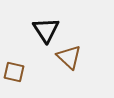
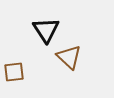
brown square: rotated 20 degrees counterclockwise
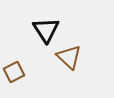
brown square: rotated 20 degrees counterclockwise
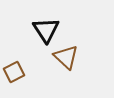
brown triangle: moved 3 px left
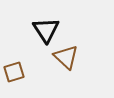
brown square: rotated 10 degrees clockwise
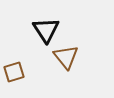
brown triangle: rotated 8 degrees clockwise
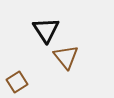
brown square: moved 3 px right, 10 px down; rotated 15 degrees counterclockwise
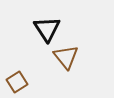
black triangle: moved 1 px right, 1 px up
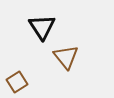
black triangle: moved 5 px left, 2 px up
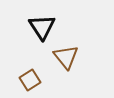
brown square: moved 13 px right, 2 px up
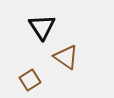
brown triangle: rotated 16 degrees counterclockwise
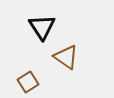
brown square: moved 2 px left, 2 px down
